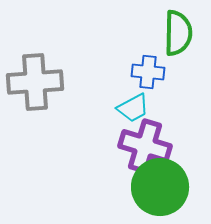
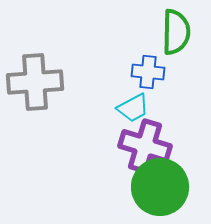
green semicircle: moved 2 px left, 1 px up
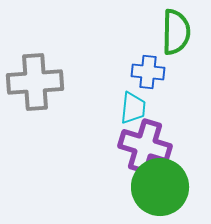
cyan trapezoid: rotated 56 degrees counterclockwise
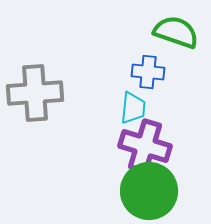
green semicircle: rotated 72 degrees counterclockwise
gray cross: moved 11 px down
green circle: moved 11 px left, 4 px down
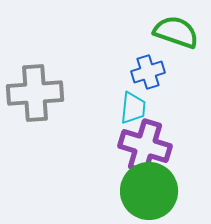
blue cross: rotated 24 degrees counterclockwise
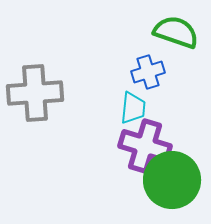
green circle: moved 23 px right, 11 px up
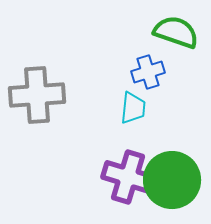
gray cross: moved 2 px right, 2 px down
purple cross: moved 17 px left, 31 px down
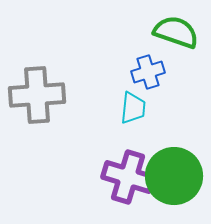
green circle: moved 2 px right, 4 px up
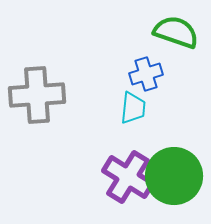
blue cross: moved 2 px left, 2 px down
purple cross: rotated 15 degrees clockwise
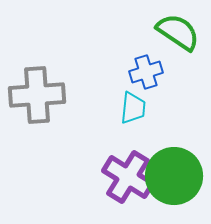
green semicircle: moved 2 px right; rotated 15 degrees clockwise
blue cross: moved 2 px up
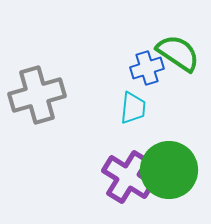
green semicircle: moved 21 px down
blue cross: moved 1 px right, 4 px up
gray cross: rotated 12 degrees counterclockwise
green circle: moved 5 px left, 6 px up
